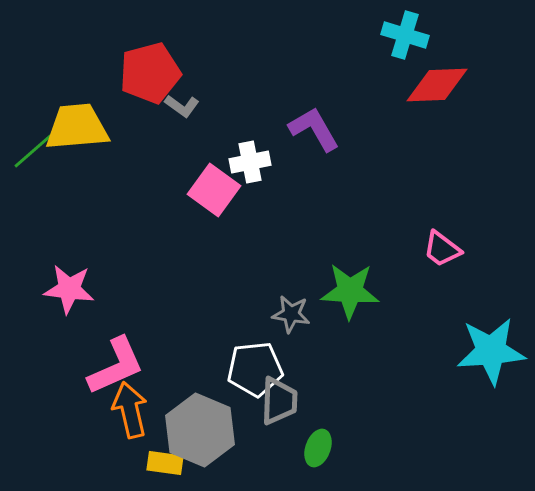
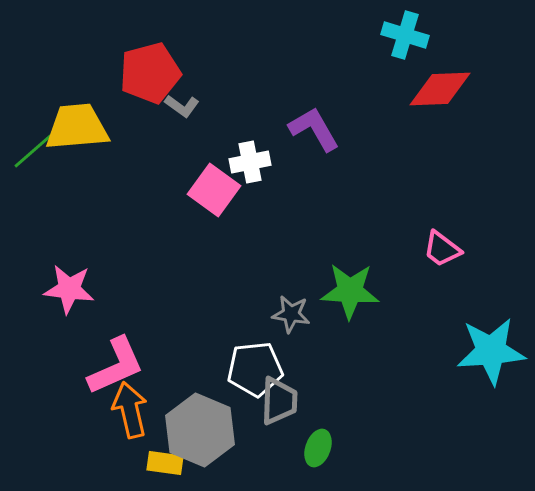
red diamond: moved 3 px right, 4 px down
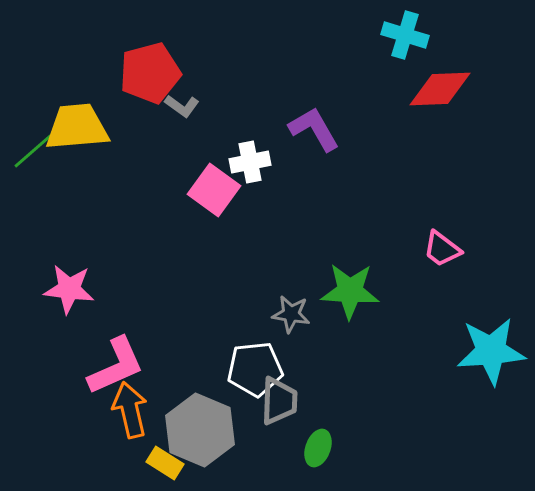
yellow rectangle: rotated 24 degrees clockwise
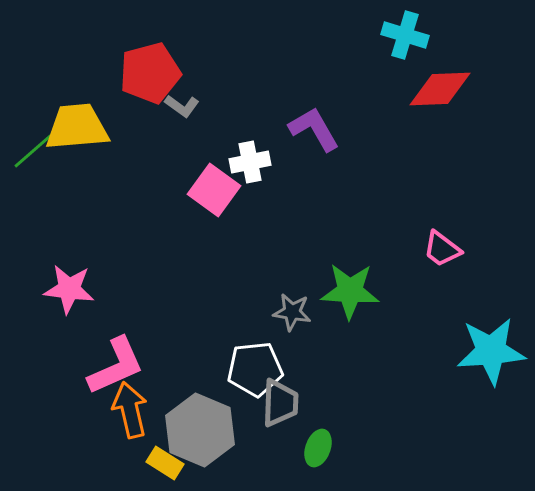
gray star: moved 1 px right, 2 px up
gray trapezoid: moved 1 px right, 2 px down
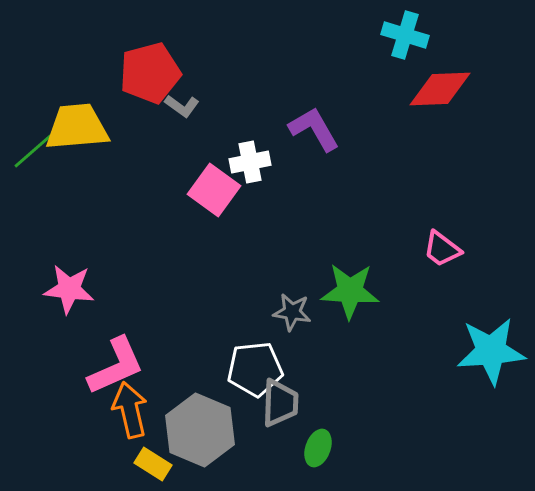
yellow rectangle: moved 12 px left, 1 px down
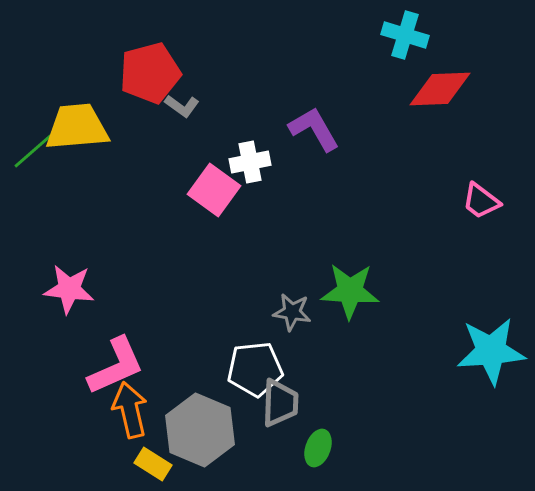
pink trapezoid: moved 39 px right, 48 px up
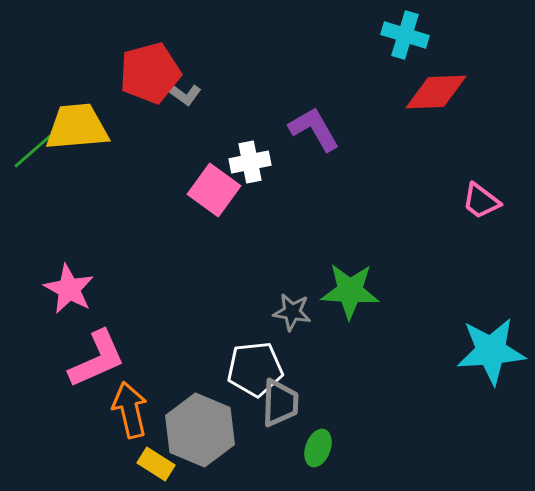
red diamond: moved 4 px left, 3 px down
gray L-shape: moved 2 px right, 12 px up
pink star: rotated 21 degrees clockwise
pink L-shape: moved 19 px left, 7 px up
yellow rectangle: moved 3 px right
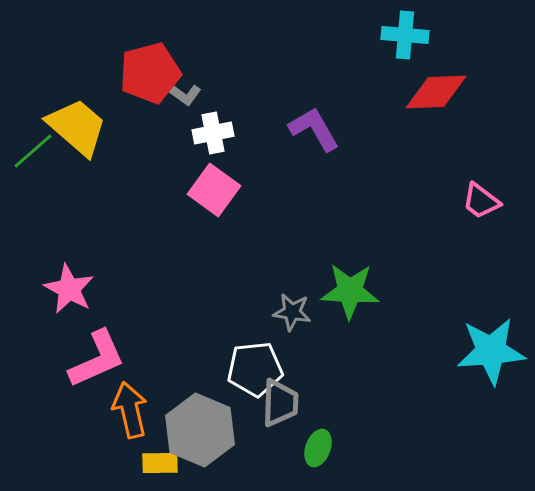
cyan cross: rotated 12 degrees counterclockwise
yellow trapezoid: rotated 46 degrees clockwise
white cross: moved 37 px left, 29 px up
yellow rectangle: moved 4 px right, 1 px up; rotated 33 degrees counterclockwise
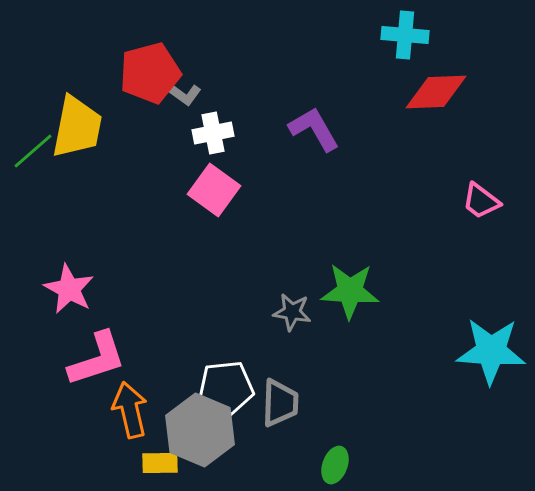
yellow trapezoid: rotated 60 degrees clockwise
cyan star: rotated 8 degrees clockwise
pink L-shape: rotated 6 degrees clockwise
white pentagon: moved 29 px left, 19 px down
green ellipse: moved 17 px right, 17 px down
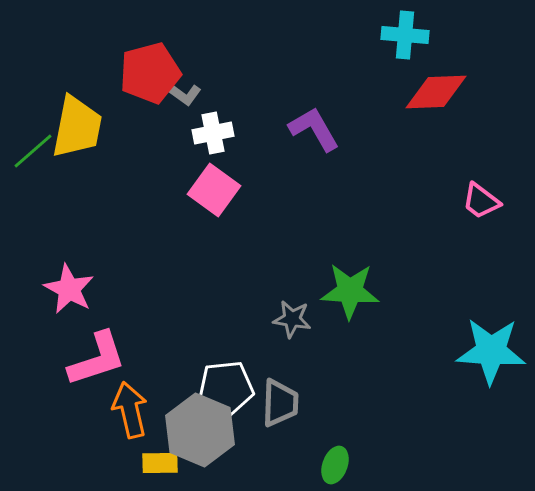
gray star: moved 7 px down
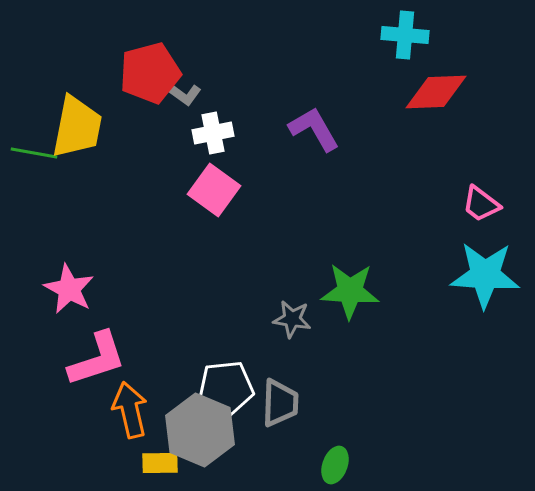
green line: moved 1 px right, 2 px down; rotated 51 degrees clockwise
pink trapezoid: moved 3 px down
cyan star: moved 6 px left, 76 px up
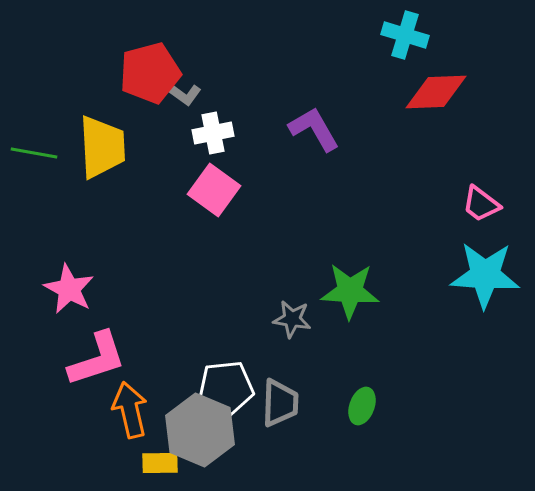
cyan cross: rotated 12 degrees clockwise
yellow trapezoid: moved 25 px right, 20 px down; rotated 14 degrees counterclockwise
green ellipse: moved 27 px right, 59 px up
